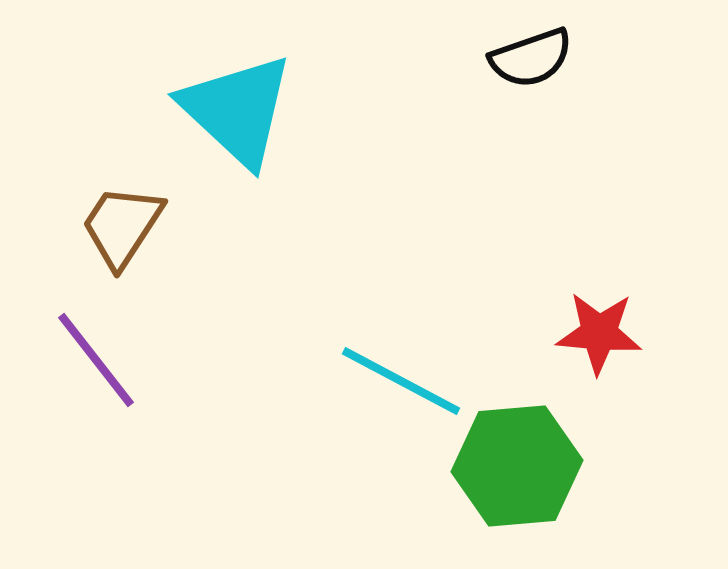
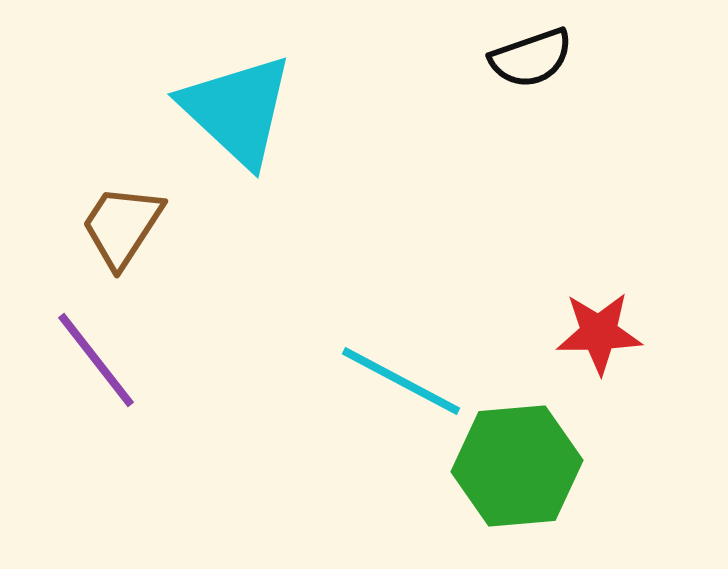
red star: rotated 6 degrees counterclockwise
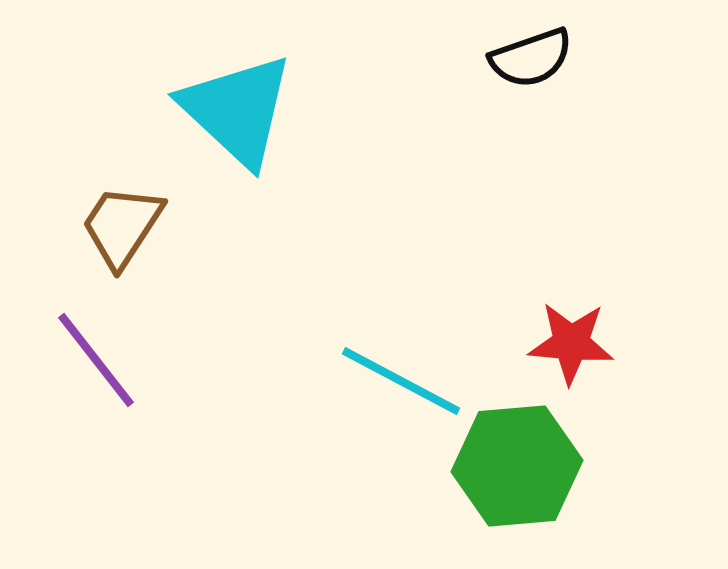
red star: moved 28 px left, 10 px down; rotated 6 degrees clockwise
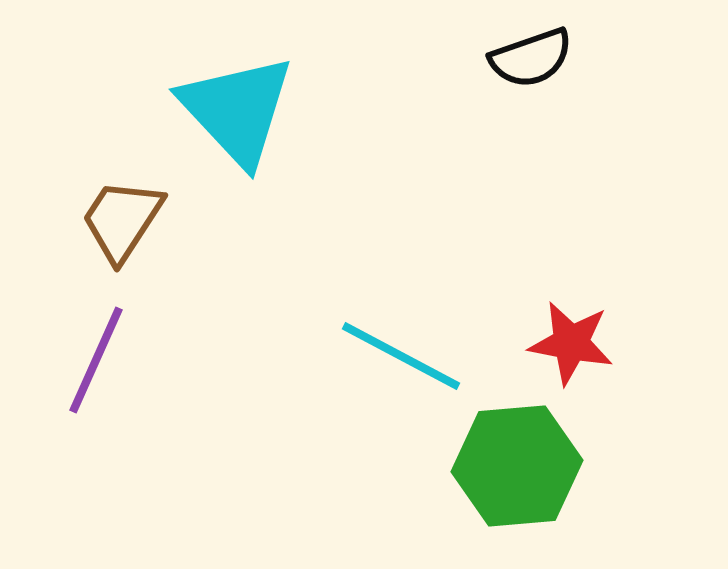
cyan triangle: rotated 4 degrees clockwise
brown trapezoid: moved 6 px up
red star: rotated 6 degrees clockwise
purple line: rotated 62 degrees clockwise
cyan line: moved 25 px up
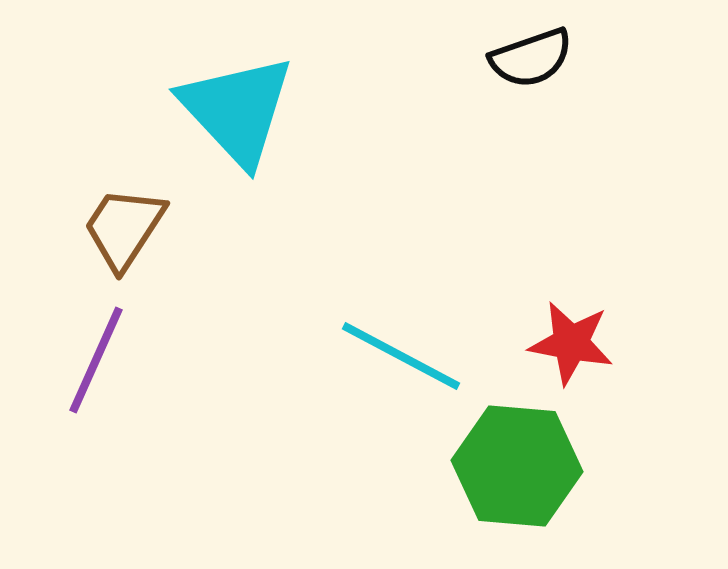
brown trapezoid: moved 2 px right, 8 px down
green hexagon: rotated 10 degrees clockwise
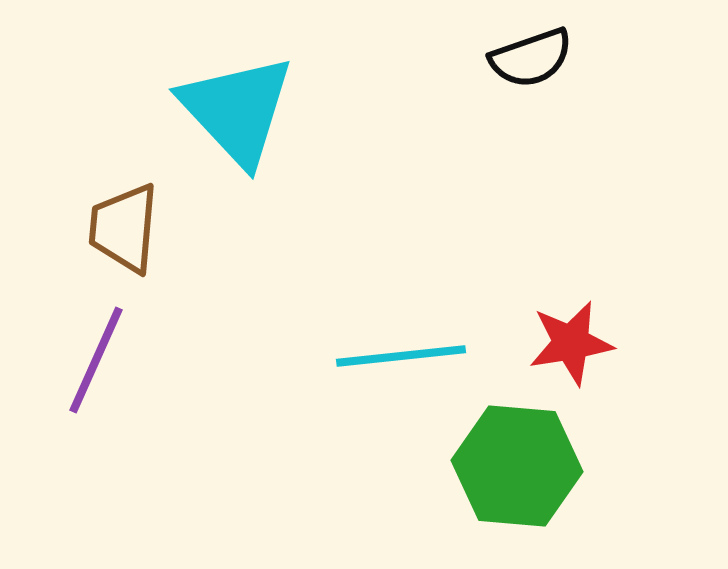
brown trapezoid: rotated 28 degrees counterclockwise
red star: rotated 20 degrees counterclockwise
cyan line: rotated 34 degrees counterclockwise
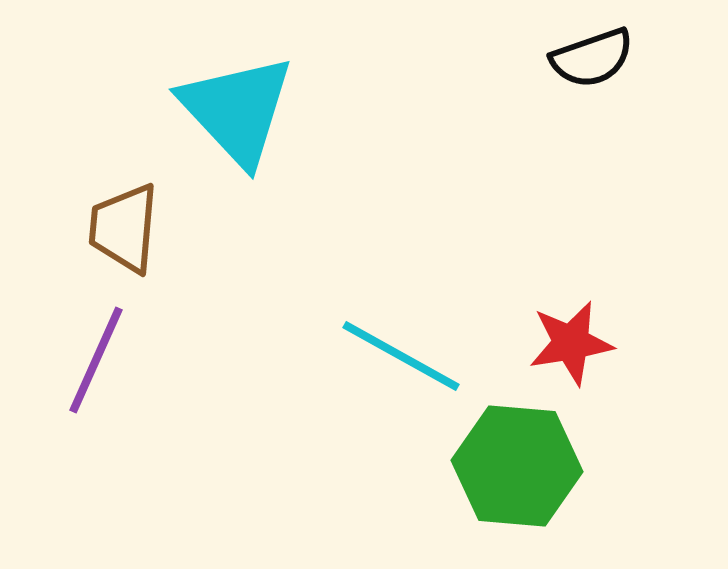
black semicircle: moved 61 px right
cyan line: rotated 35 degrees clockwise
